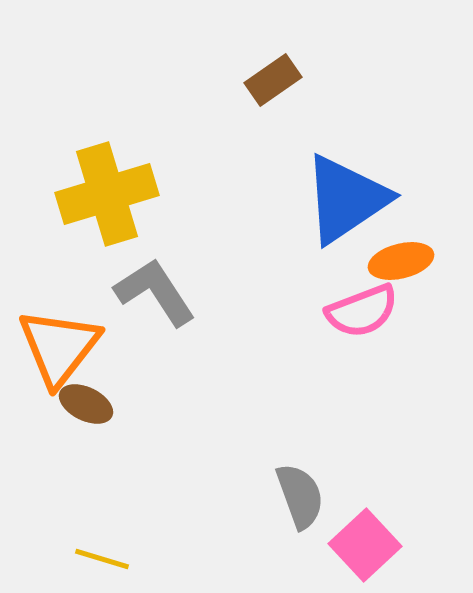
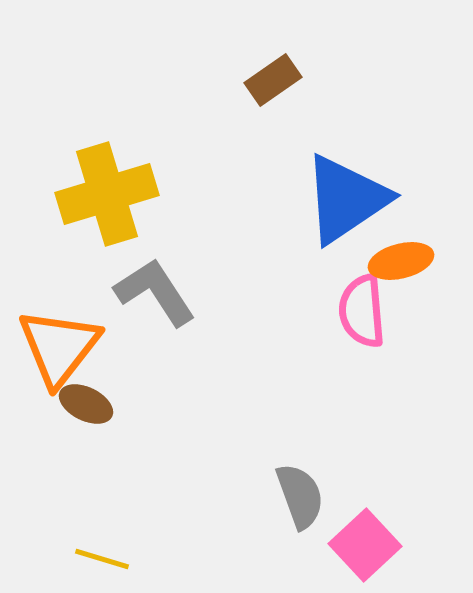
pink semicircle: rotated 106 degrees clockwise
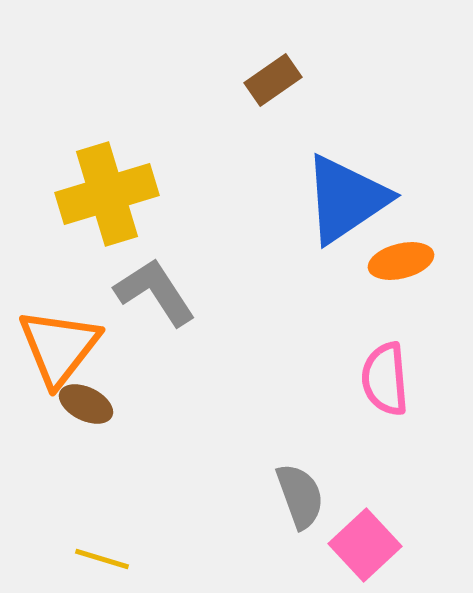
pink semicircle: moved 23 px right, 68 px down
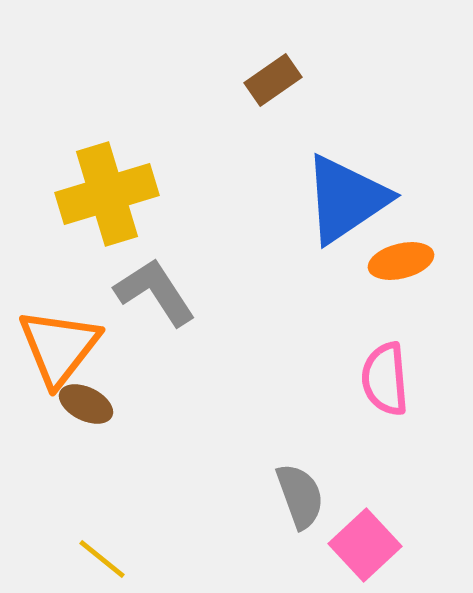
yellow line: rotated 22 degrees clockwise
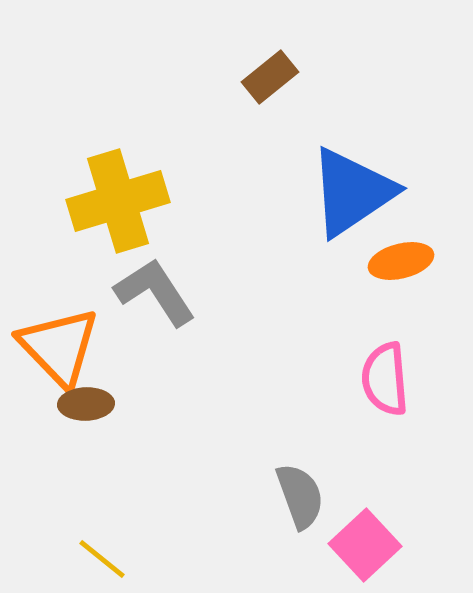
brown rectangle: moved 3 px left, 3 px up; rotated 4 degrees counterclockwise
yellow cross: moved 11 px right, 7 px down
blue triangle: moved 6 px right, 7 px up
orange triangle: rotated 22 degrees counterclockwise
brown ellipse: rotated 28 degrees counterclockwise
